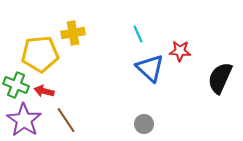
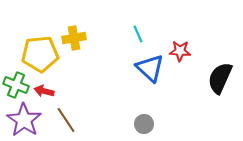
yellow cross: moved 1 px right, 5 px down
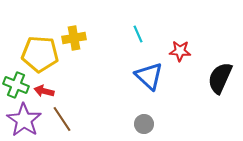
yellow pentagon: rotated 9 degrees clockwise
blue triangle: moved 1 px left, 8 px down
brown line: moved 4 px left, 1 px up
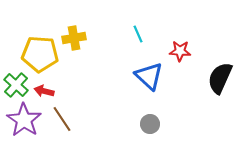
green cross: rotated 20 degrees clockwise
gray circle: moved 6 px right
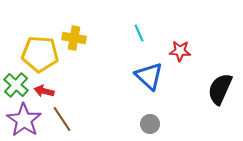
cyan line: moved 1 px right, 1 px up
yellow cross: rotated 20 degrees clockwise
black semicircle: moved 11 px down
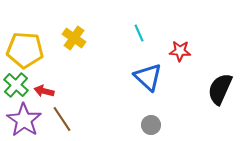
yellow cross: rotated 25 degrees clockwise
yellow pentagon: moved 15 px left, 4 px up
blue triangle: moved 1 px left, 1 px down
gray circle: moved 1 px right, 1 px down
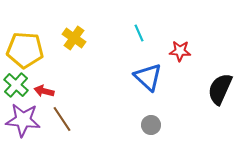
purple star: moved 1 px left; rotated 28 degrees counterclockwise
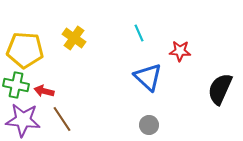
green cross: rotated 30 degrees counterclockwise
gray circle: moved 2 px left
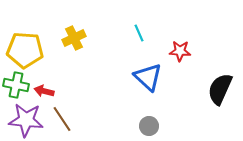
yellow cross: rotated 30 degrees clockwise
purple star: moved 3 px right
gray circle: moved 1 px down
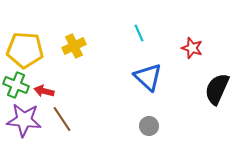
yellow cross: moved 8 px down
red star: moved 12 px right, 3 px up; rotated 15 degrees clockwise
green cross: rotated 10 degrees clockwise
black semicircle: moved 3 px left
purple star: moved 2 px left
